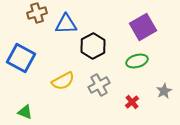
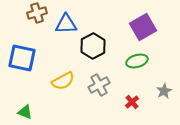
blue square: moved 1 px right; rotated 16 degrees counterclockwise
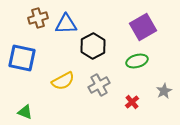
brown cross: moved 1 px right, 5 px down
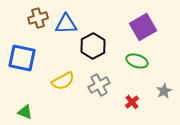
green ellipse: rotated 35 degrees clockwise
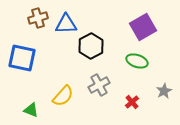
black hexagon: moved 2 px left
yellow semicircle: moved 15 px down; rotated 20 degrees counterclockwise
green triangle: moved 6 px right, 2 px up
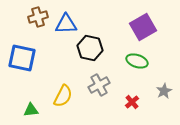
brown cross: moved 1 px up
black hexagon: moved 1 px left, 2 px down; rotated 20 degrees counterclockwise
yellow semicircle: rotated 15 degrees counterclockwise
green triangle: rotated 28 degrees counterclockwise
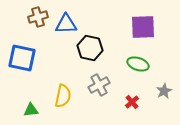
purple square: rotated 28 degrees clockwise
green ellipse: moved 1 px right, 3 px down
yellow semicircle: rotated 15 degrees counterclockwise
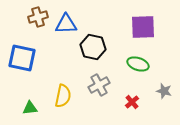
black hexagon: moved 3 px right, 1 px up
gray star: rotated 28 degrees counterclockwise
green triangle: moved 1 px left, 2 px up
